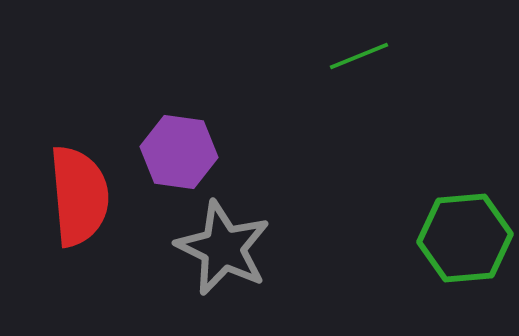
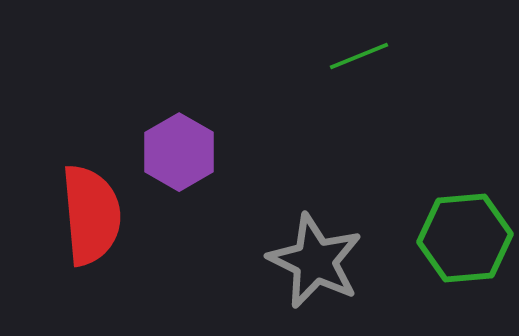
purple hexagon: rotated 22 degrees clockwise
red semicircle: moved 12 px right, 19 px down
gray star: moved 92 px right, 13 px down
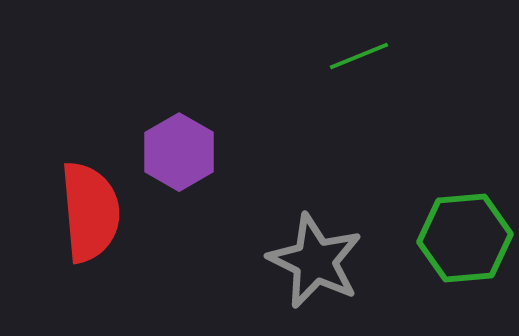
red semicircle: moved 1 px left, 3 px up
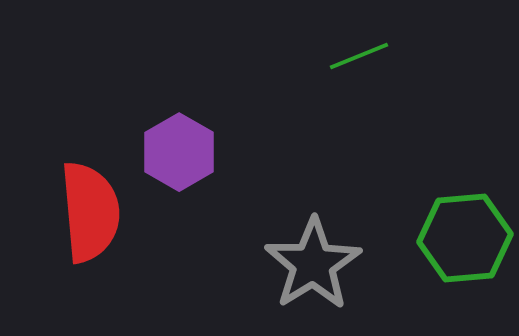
gray star: moved 2 px left, 3 px down; rotated 14 degrees clockwise
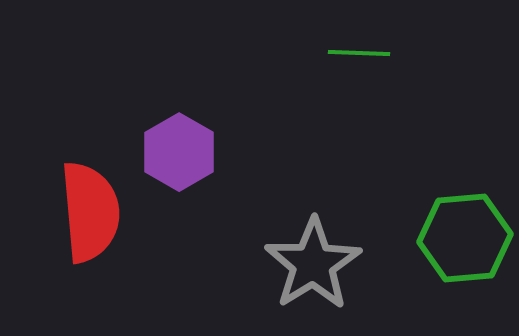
green line: moved 3 px up; rotated 24 degrees clockwise
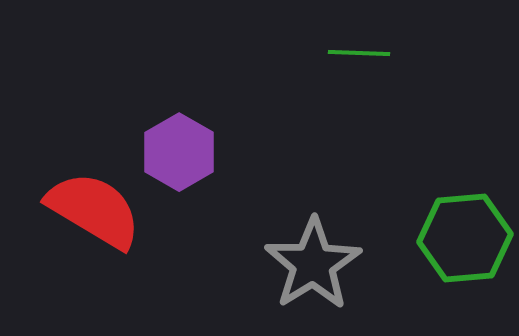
red semicircle: moved 4 px right, 2 px up; rotated 54 degrees counterclockwise
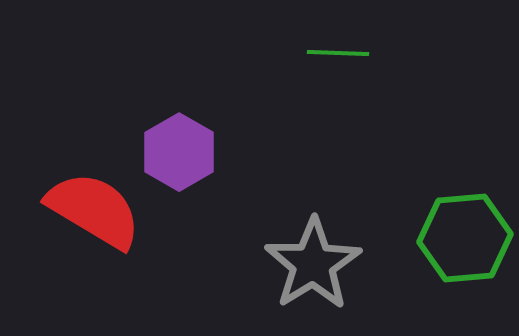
green line: moved 21 px left
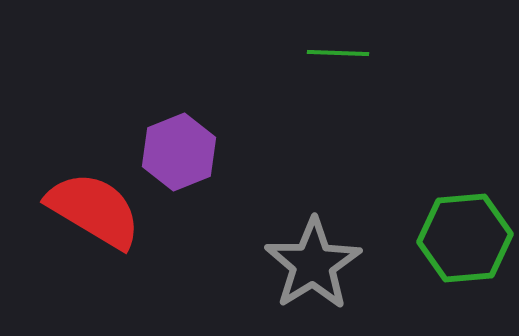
purple hexagon: rotated 8 degrees clockwise
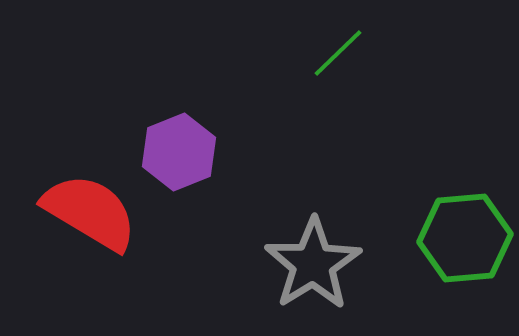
green line: rotated 46 degrees counterclockwise
red semicircle: moved 4 px left, 2 px down
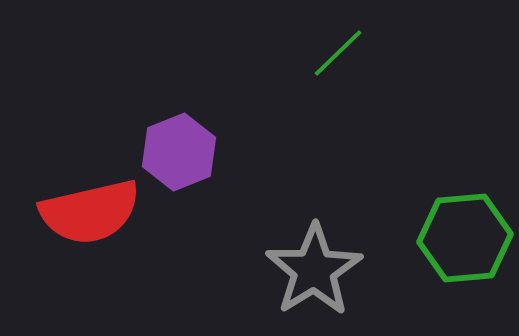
red semicircle: rotated 136 degrees clockwise
gray star: moved 1 px right, 6 px down
